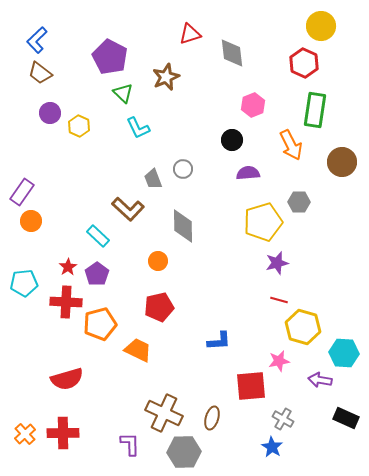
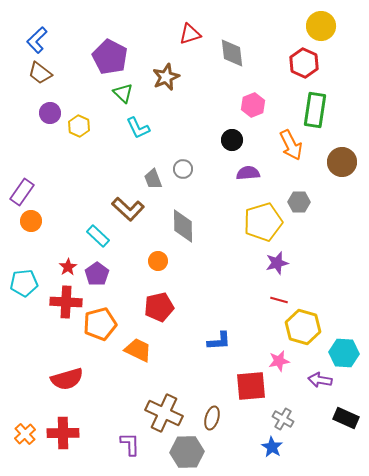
gray hexagon at (184, 452): moved 3 px right
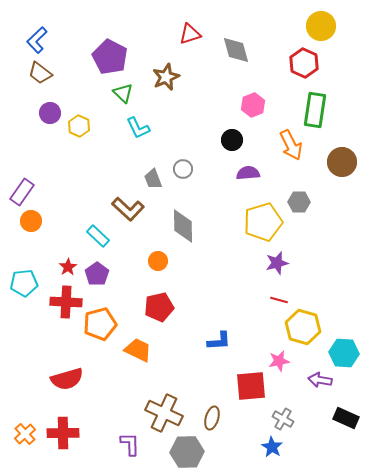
gray diamond at (232, 53): moved 4 px right, 3 px up; rotated 8 degrees counterclockwise
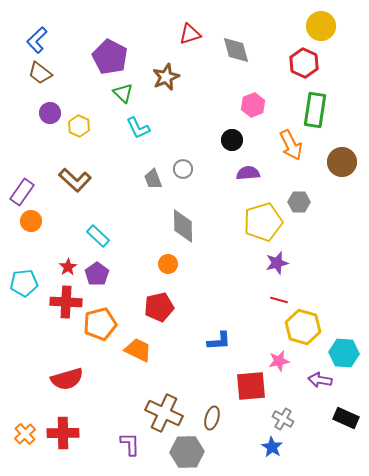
brown L-shape at (128, 209): moved 53 px left, 29 px up
orange circle at (158, 261): moved 10 px right, 3 px down
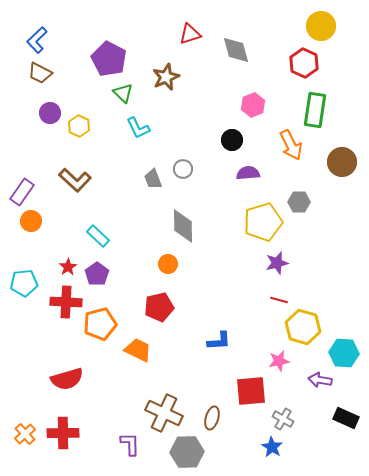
purple pentagon at (110, 57): moved 1 px left, 2 px down
brown trapezoid at (40, 73): rotated 10 degrees counterclockwise
red square at (251, 386): moved 5 px down
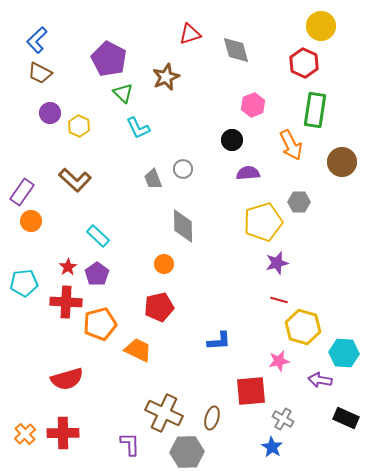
orange circle at (168, 264): moved 4 px left
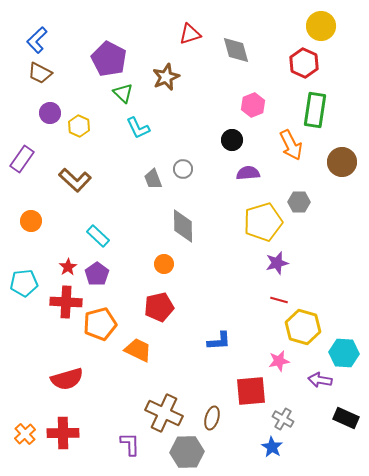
purple rectangle at (22, 192): moved 33 px up
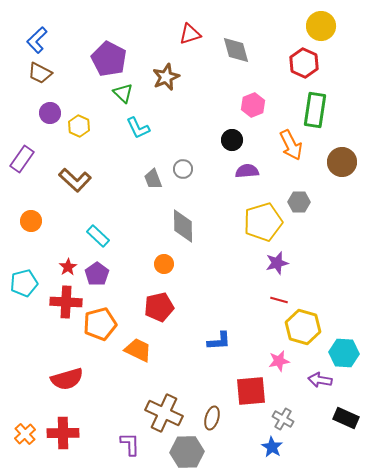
purple semicircle at (248, 173): moved 1 px left, 2 px up
cyan pentagon at (24, 283): rotated 8 degrees counterclockwise
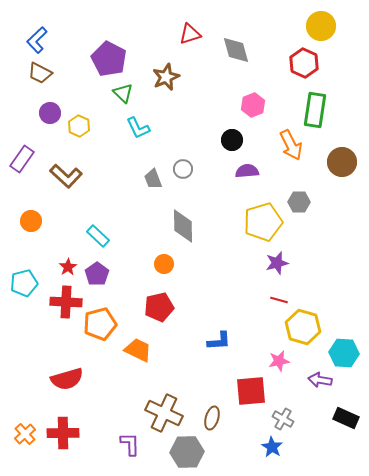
brown L-shape at (75, 180): moved 9 px left, 4 px up
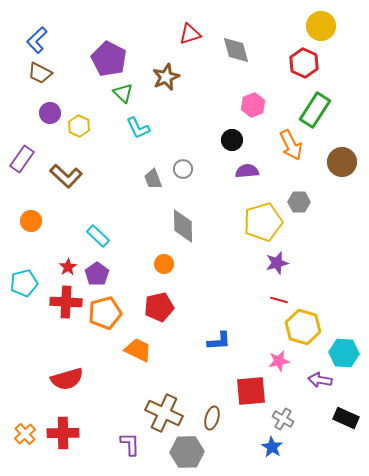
green rectangle at (315, 110): rotated 24 degrees clockwise
orange pentagon at (100, 324): moved 5 px right, 11 px up
